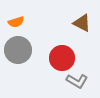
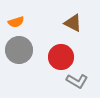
brown triangle: moved 9 px left
gray circle: moved 1 px right
red circle: moved 1 px left, 1 px up
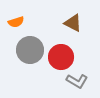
gray circle: moved 11 px right
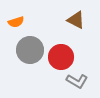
brown triangle: moved 3 px right, 3 px up
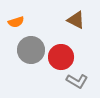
gray circle: moved 1 px right
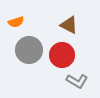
brown triangle: moved 7 px left, 5 px down
gray circle: moved 2 px left
red circle: moved 1 px right, 2 px up
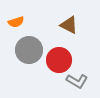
red circle: moved 3 px left, 5 px down
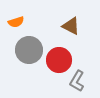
brown triangle: moved 2 px right, 1 px down
gray L-shape: rotated 90 degrees clockwise
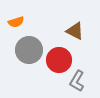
brown triangle: moved 4 px right, 5 px down
